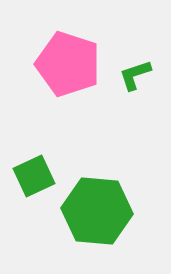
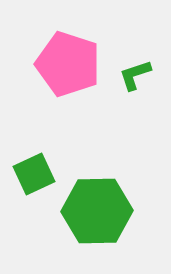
green square: moved 2 px up
green hexagon: rotated 6 degrees counterclockwise
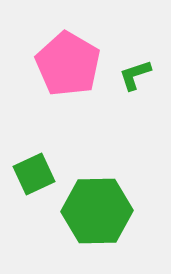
pink pentagon: rotated 12 degrees clockwise
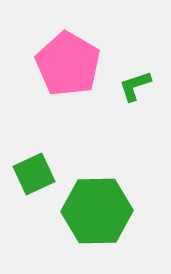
green L-shape: moved 11 px down
